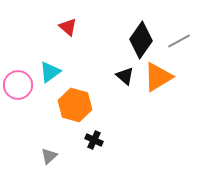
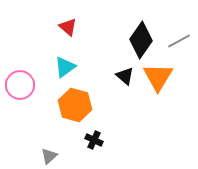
cyan triangle: moved 15 px right, 5 px up
orange triangle: rotated 28 degrees counterclockwise
pink circle: moved 2 px right
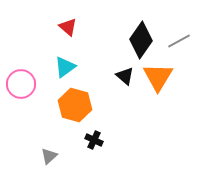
pink circle: moved 1 px right, 1 px up
